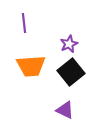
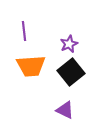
purple line: moved 8 px down
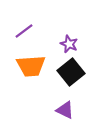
purple line: rotated 60 degrees clockwise
purple star: rotated 24 degrees counterclockwise
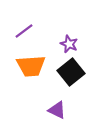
purple triangle: moved 8 px left
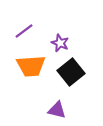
purple star: moved 9 px left, 1 px up
purple triangle: rotated 12 degrees counterclockwise
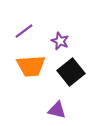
purple star: moved 2 px up
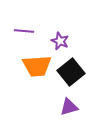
purple line: rotated 42 degrees clockwise
orange trapezoid: moved 6 px right
purple triangle: moved 12 px right, 3 px up; rotated 30 degrees counterclockwise
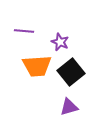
purple star: moved 1 px down
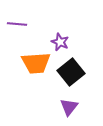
purple line: moved 7 px left, 7 px up
orange trapezoid: moved 1 px left, 3 px up
purple triangle: rotated 36 degrees counterclockwise
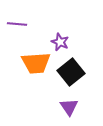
purple triangle: rotated 12 degrees counterclockwise
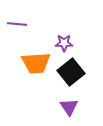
purple star: moved 4 px right, 1 px down; rotated 24 degrees counterclockwise
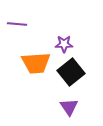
purple star: moved 1 px down
